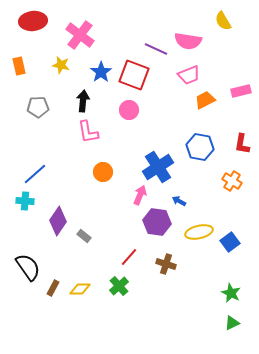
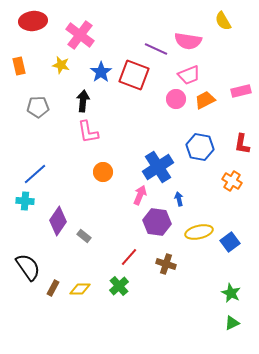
pink circle: moved 47 px right, 11 px up
blue arrow: moved 2 px up; rotated 48 degrees clockwise
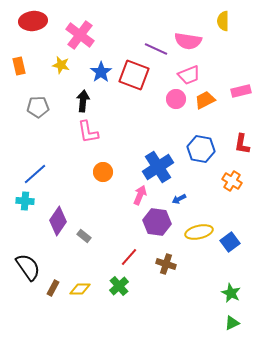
yellow semicircle: rotated 30 degrees clockwise
blue hexagon: moved 1 px right, 2 px down
blue arrow: rotated 104 degrees counterclockwise
